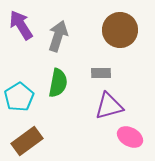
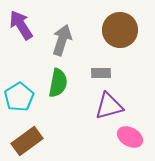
gray arrow: moved 4 px right, 4 px down
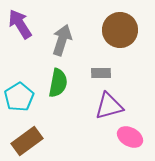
purple arrow: moved 1 px left, 1 px up
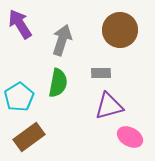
brown rectangle: moved 2 px right, 4 px up
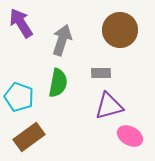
purple arrow: moved 1 px right, 1 px up
cyan pentagon: rotated 20 degrees counterclockwise
pink ellipse: moved 1 px up
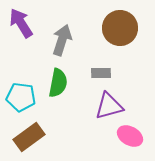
brown circle: moved 2 px up
cyan pentagon: moved 2 px right; rotated 12 degrees counterclockwise
